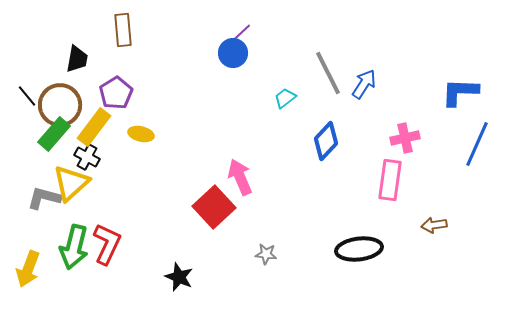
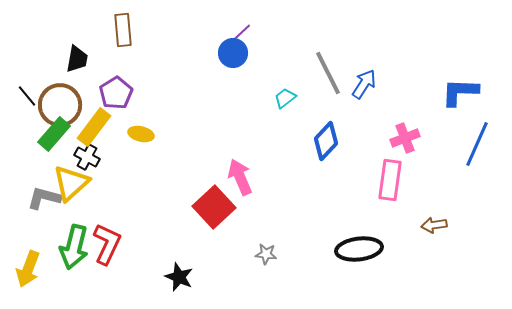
pink cross: rotated 8 degrees counterclockwise
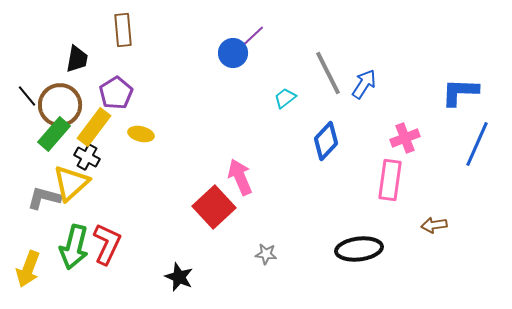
purple line: moved 13 px right, 2 px down
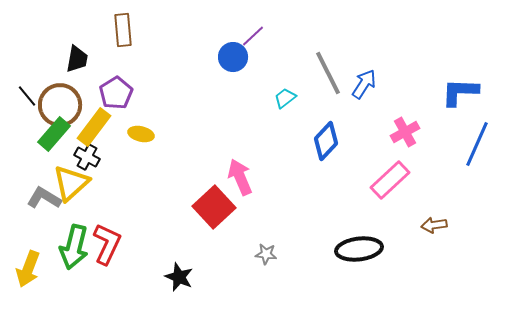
blue circle: moved 4 px down
pink cross: moved 6 px up; rotated 8 degrees counterclockwise
pink rectangle: rotated 39 degrees clockwise
gray L-shape: rotated 16 degrees clockwise
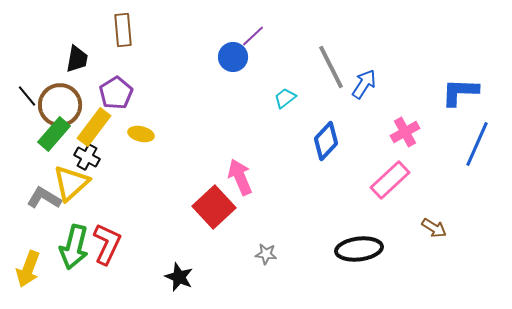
gray line: moved 3 px right, 6 px up
brown arrow: moved 3 px down; rotated 140 degrees counterclockwise
